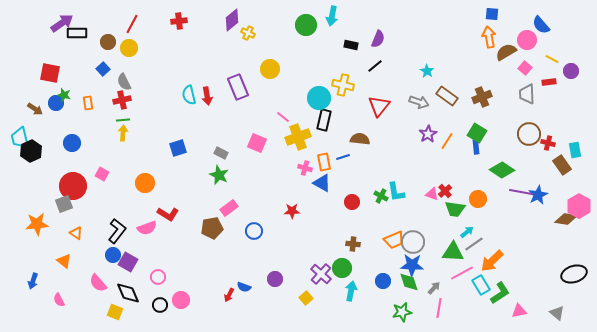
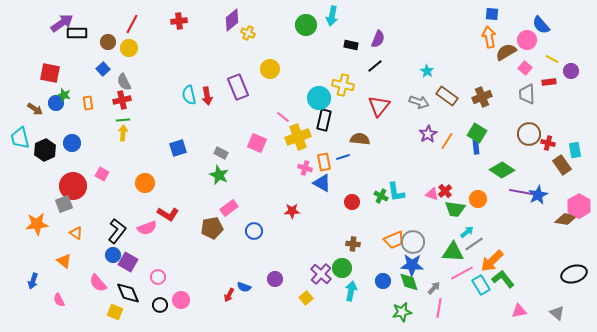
black hexagon at (31, 151): moved 14 px right, 1 px up
green L-shape at (500, 293): moved 3 px right, 14 px up; rotated 95 degrees counterclockwise
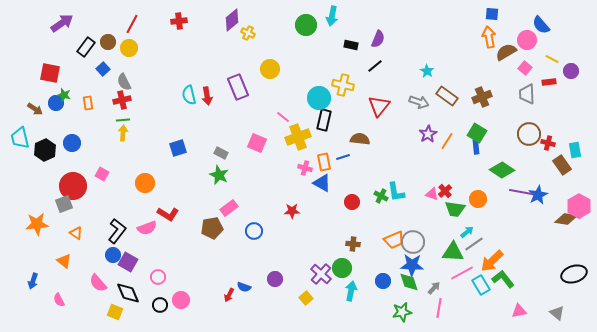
black rectangle at (77, 33): moved 9 px right, 14 px down; rotated 54 degrees counterclockwise
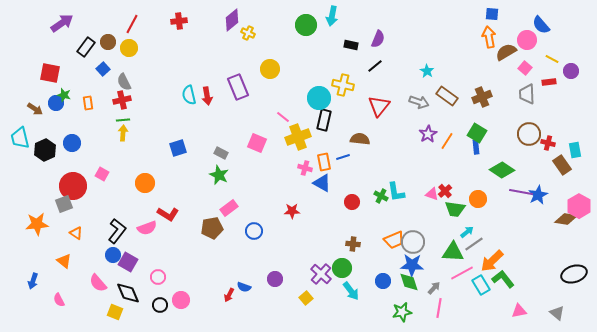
cyan arrow at (351, 291): rotated 132 degrees clockwise
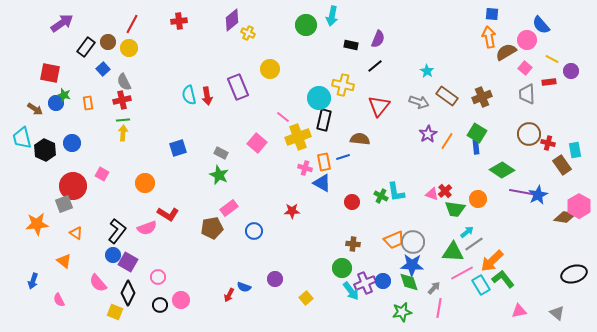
cyan trapezoid at (20, 138): moved 2 px right
pink square at (257, 143): rotated 18 degrees clockwise
black hexagon at (45, 150): rotated 10 degrees counterclockwise
brown diamond at (566, 219): moved 1 px left, 2 px up
purple cross at (321, 274): moved 44 px right, 9 px down; rotated 25 degrees clockwise
black diamond at (128, 293): rotated 50 degrees clockwise
